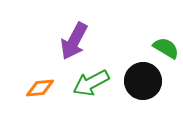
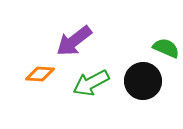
purple arrow: rotated 24 degrees clockwise
green semicircle: rotated 8 degrees counterclockwise
orange diamond: moved 14 px up; rotated 8 degrees clockwise
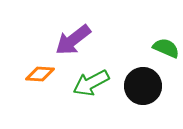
purple arrow: moved 1 px left, 1 px up
black circle: moved 5 px down
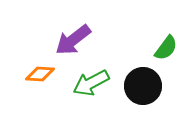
green semicircle: rotated 104 degrees clockwise
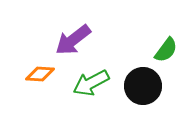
green semicircle: moved 2 px down
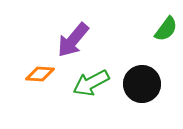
purple arrow: rotated 12 degrees counterclockwise
green semicircle: moved 21 px up
black circle: moved 1 px left, 2 px up
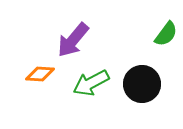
green semicircle: moved 5 px down
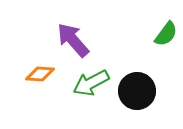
purple arrow: rotated 99 degrees clockwise
black circle: moved 5 px left, 7 px down
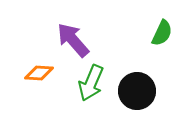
green semicircle: moved 4 px left, 1 px up; rotated 12 degrees counterclockwise
orange diamond: moved 1 px left, 1 px up
green arrow: rotated 39 degrees counterclockwise
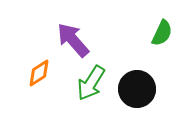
orange diamond: rotated 36 degrees counterclockwise
green arrow: rotated 9 degrees clockwise
black circle: moved 2 px up
